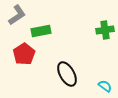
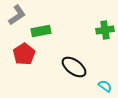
black ellipse: moved 7 px right, 7 px up; rotated 25 degrees counterclockwise
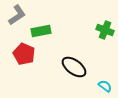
green cross: rotated 30 degrees clockwise
red pentagon: rotated 15 degrees counterclockwise
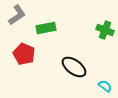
green rectangle: moved 5 px right, 3 px up
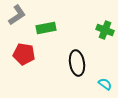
red pentagon: rotated 15 degrees counterclockwise
black ellipse: moved 3 px right, 4 px up; rotated 45 degrees clockwise
cyan semicircle: moved 2 px up
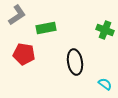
black ellipse: moved 2 px left, 1 px up
